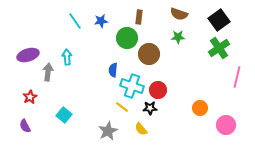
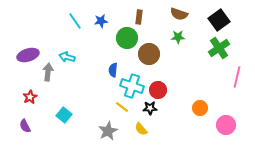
cyan arrow: rotated 70 degrees counterclockwise
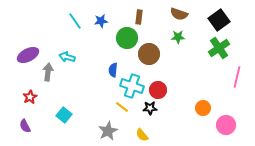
purple ellipse: rotated 10 degrees counterclockwise
orange circle: moved 3 px right
yellow semicircle: moved 1 px right, 6 px down
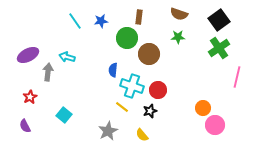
black star: moved 3 px down; rotated 16 degrees counterclockwise
pink circle: moved 11 px left
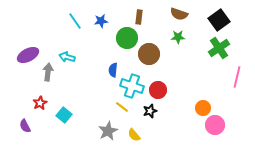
red star: moved 10 px right, 6 px down
yellow semicircle: moved 8 px left
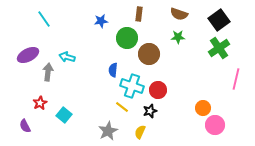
brown rectangle: moved 3 px up
cyan line: moved 31 px left, 2 px up
pink line: moved 1 px left, 2 px down
yellow semicircle: moved 6 px right, 3 px up; rotated 64 degrees clockwise
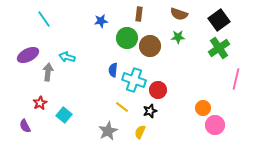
brown circle: moved 1 px right, 8 px up
cyan cross: moved 2 px right, 6 px up
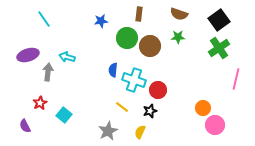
purple ellipse: rotated 10 degrees clockwise
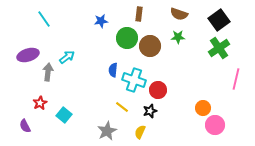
cyan arrow: rotated 126 degrees clockwise
gray star: moved 1 px left
